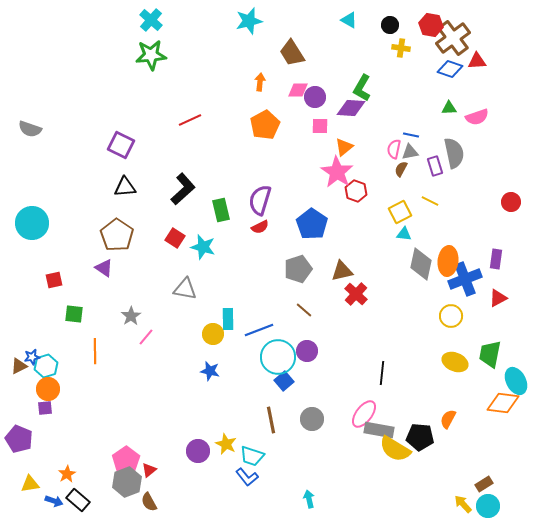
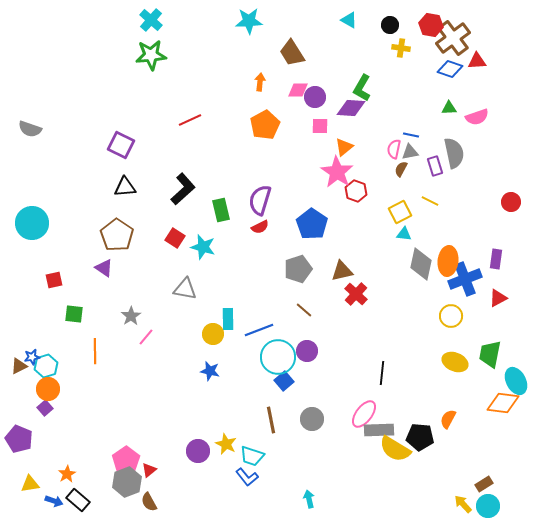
cyan star at (249, 21): rotated 12 degrees clockwise
purple square at (45, 408): rotated 35 degrees counterclockwise
gray rectangle at (379, 430): rotated 12 degrees counterclockwise
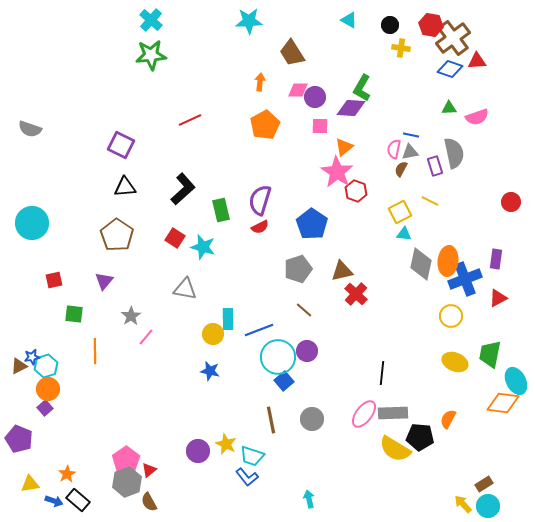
purple triangle at (104, 268): moved 13 px down; rotated 36 degrees clockwise
gray rectangle at (379, 430): moved 14 px right, 17 px up
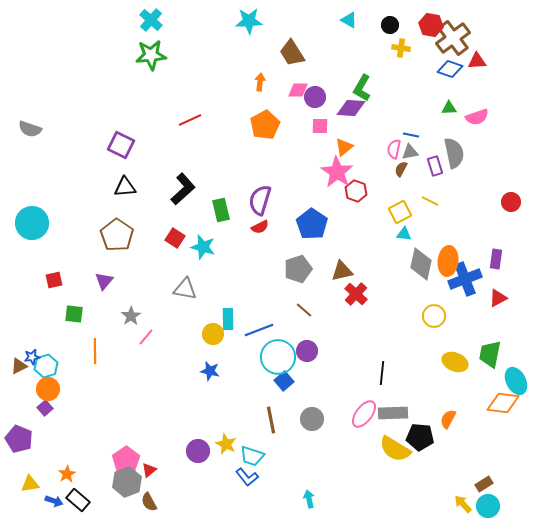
yellow circle at (451, 316): moved 17 px left
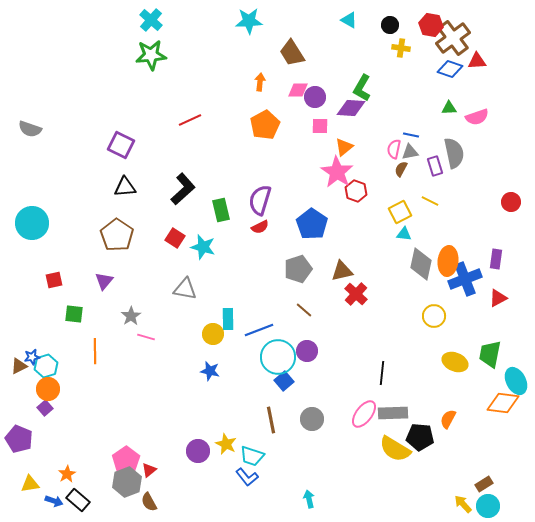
pink line at (146, 337): rotated 66 degrees clockwise
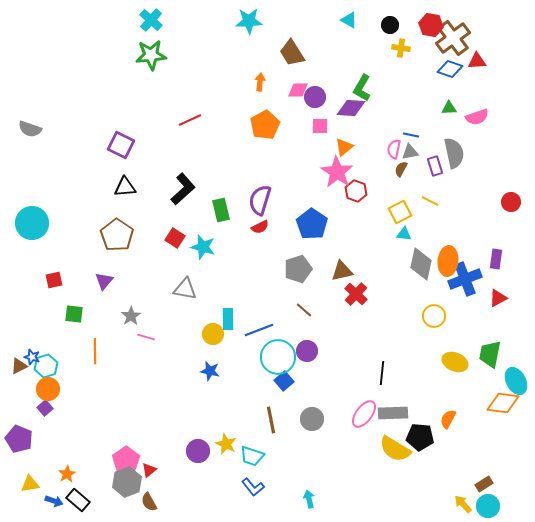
blue star at (32, 357): rotated 28 degrees clockwise
blue L-shape at (247, 477): moved 6 px right, 10 px down
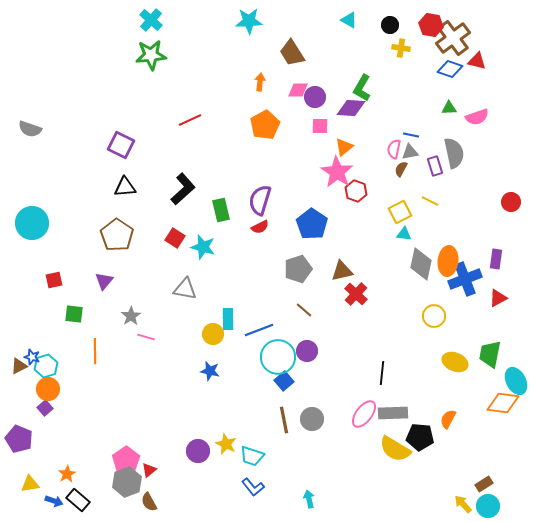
red triangle at (477, 61): rotated 18 degrees clockwise
brown line at (271, 420): moved 13 px right
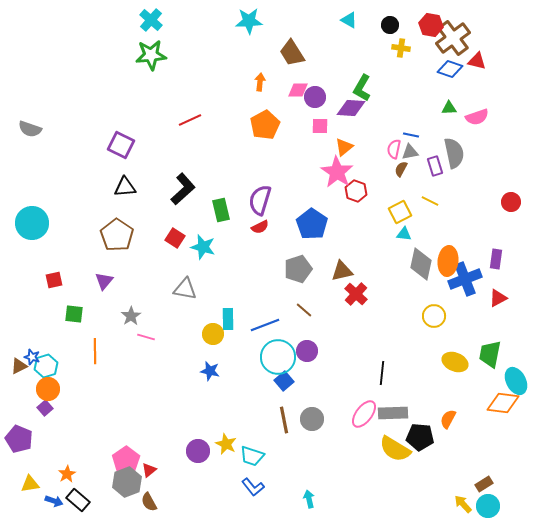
blue line at (259, 330): moved 6 px right, 5 px up
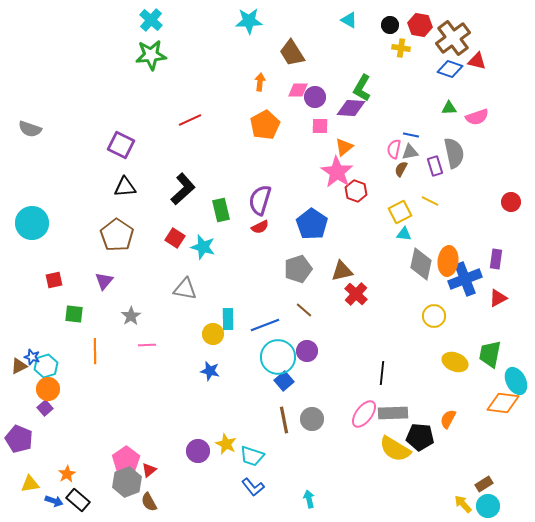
red hexagon at (431, 25): moved 11 px left
pink line at (146, 337): moved 1 px right, 8 px down; rotated 18 degrees counterclockwise
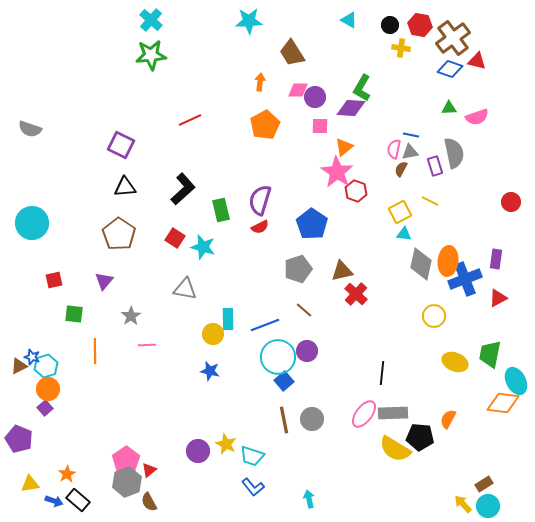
brown pentagon at (117, 235): moved 2 px right, 1 px up
